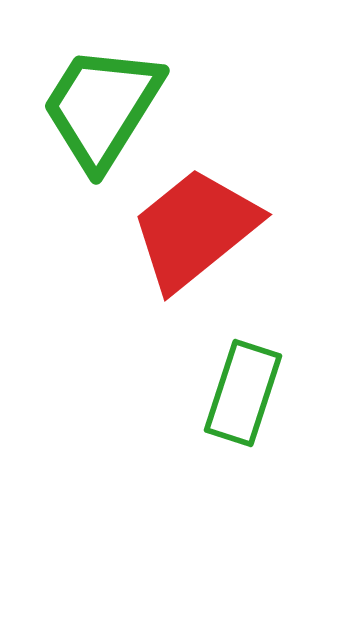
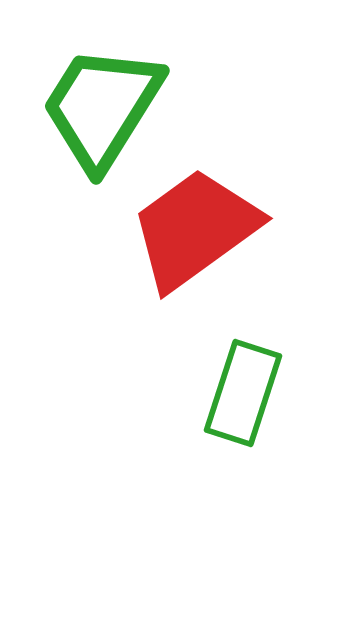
red trapezoid: rotated 3 degrees clockwise
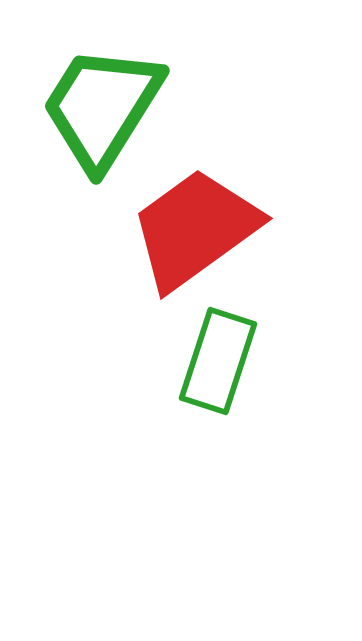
green rectangle: moved 25 px left, 32 px up
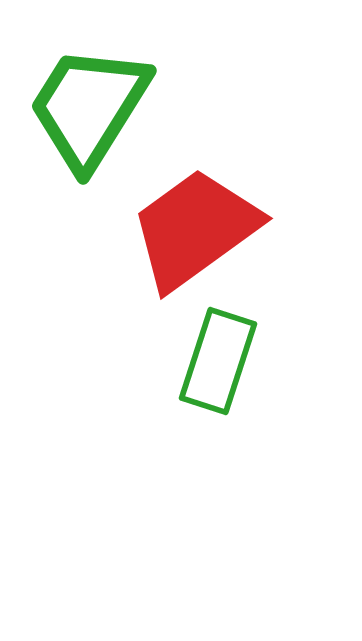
green trapezoid: moved 13 px left
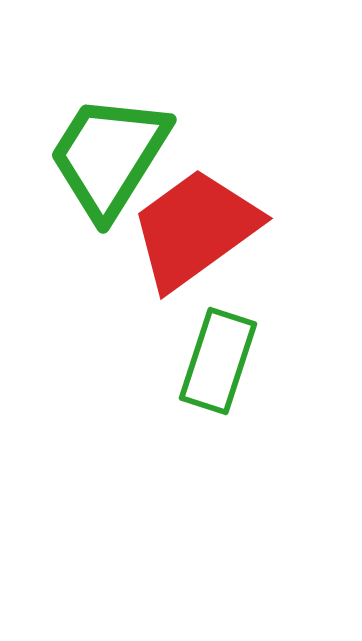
green trapezoid: moved 20 px right, 49 px down
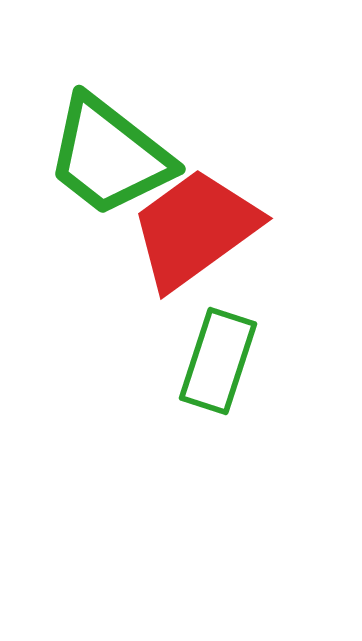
green trapezoid: rotated 84 degrees counterclockwise
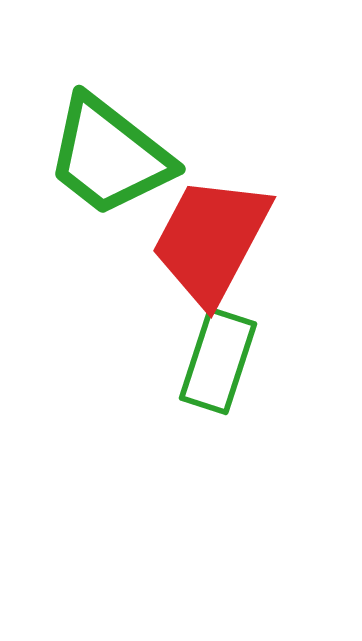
red trapezoid: moved 16 px right, 11 px down; rotated 26 degrees counterclockwise
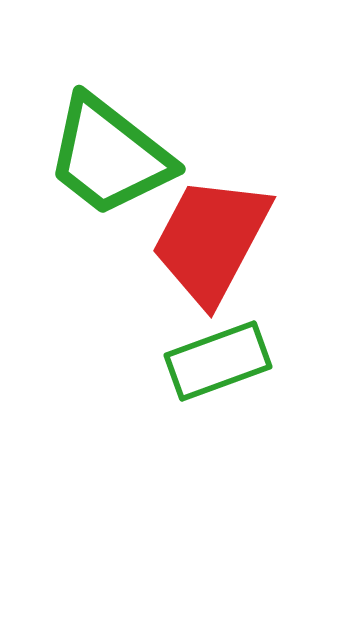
green rectangle: rotated 52 degrees clockwise
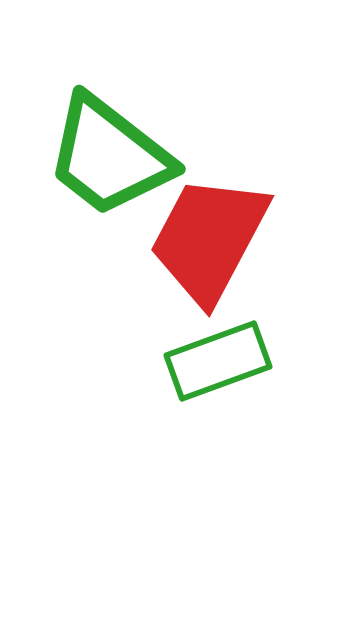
red trapezoid: moved 2 px left, 1 px up
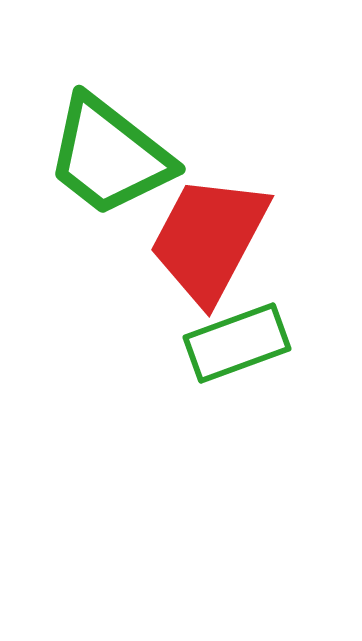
green rectangle: moved 19 px right, 18 px up
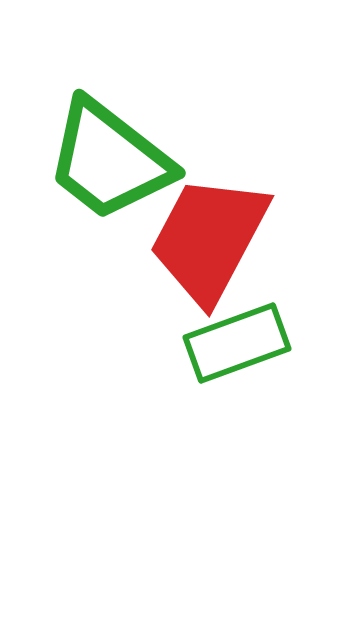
green trapezoid: moved 4 px down
